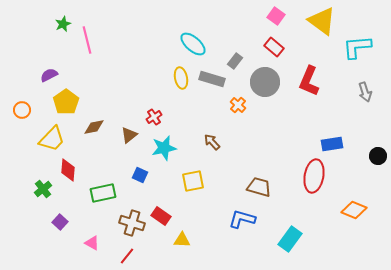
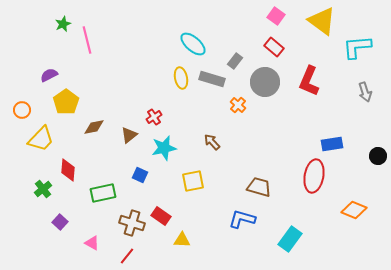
yellow trapezoid at (52, 139): moved 11 px left
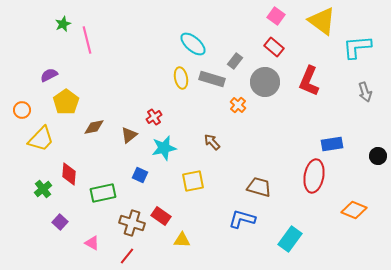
red diamond at (68, 170): moved 1 px right, 4 px down
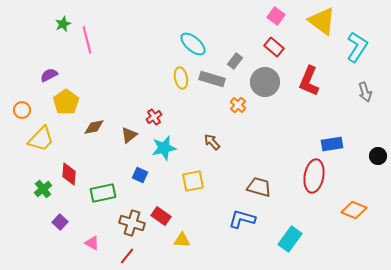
cyan L-shape at (357, 47): rotated 128 degrees clockwise
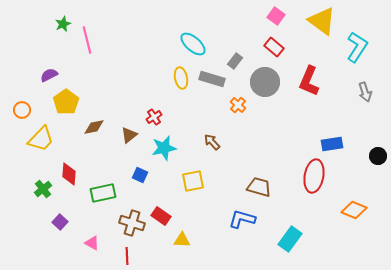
red line at (127, 256): rotated 42 degrees counterclockwise
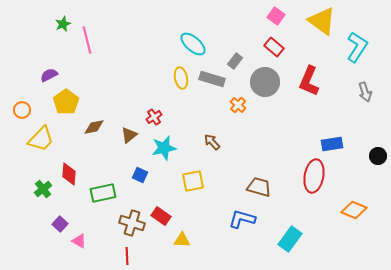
purple square at (60, 222): moved 2 px down
pink triangle at (92, 243): moved 13 px left, 2 px up
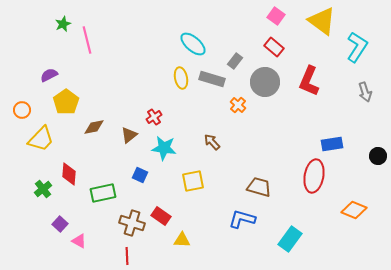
cyan star at (164, 148): rotated 20 degrees clockwise
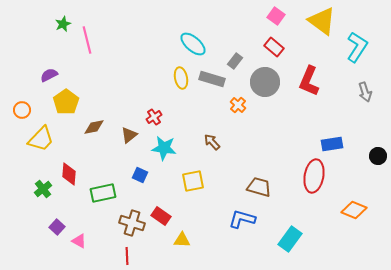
purple square at (60, 224): moved 3 px left, 3 px down
